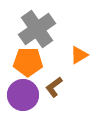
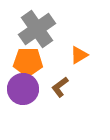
brown L-shape: moved 6 px right
purple circle: moved 6 px up
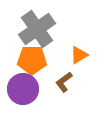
orange pentagon: moved 4 px right, 2 px up
brown L-shape: moved 4 px right, 5 px up
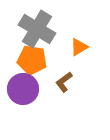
gray cross: rotated 24 degrees counterclockwise
orange triangle: moved 8 px up
orange pentagon: rotated 8 degrees clockwise
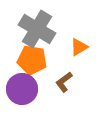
purple circle: moved 1 px left
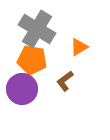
brown L-shape: moved 1 px right, 1 px up
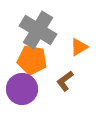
gray cross: moved 1 px right, 1 px down
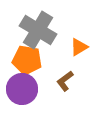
orange pentagon: moved 5 px left
